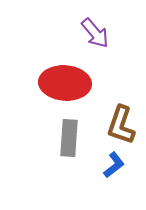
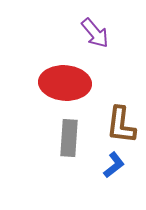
brown L-shape: rotated 12 degrees counterclockwise
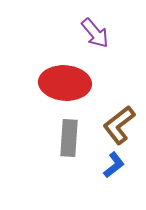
brown L-shape: moved 2 px left; rotated 45 degrees clockwise
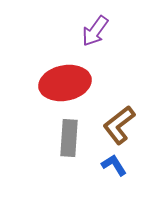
purple arrow: moved 2 px up; rotated 76 degrees clockwise
red ellipse: rotated 15 degrees counterclockwise
blue L-shape: rotated 84 degrees counterclockwise
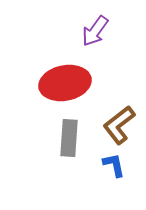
blue L-shape: rotated 20 degrees clockwise
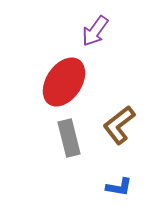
red ellipse: moved 1 px left, 1 px up; rotated 45 degrees counterclockwise
gray rectangle: rotated 18 degrees counterclockwise
blue L-shape: moved 5 px right, 22 px down; rotated 112 degrees clockwise
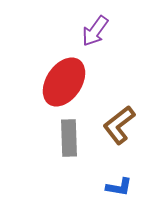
gray rectangle: rotated 12 degrees clockwise
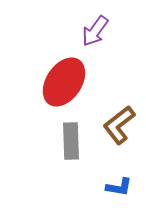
gray rectangle: moved 2 px right, 3 px down
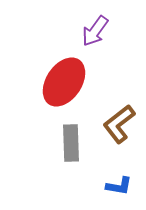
brown L-shape: moved 1 px up
gray rectangle: moved 2 px down
blue L-shape: moved 1 px up
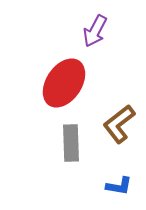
purple arrow: rotated 8 degrees counterclockwise
red ellipse: moved 1 px down
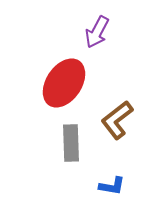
purple arrow: moved 2 px right, 1 px down
brown L-shape: moved 2 px left, 4 px up
blue L-shape: moved 7 px left
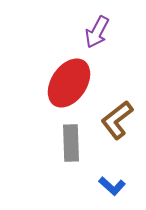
red ellipse: moved 5 px right
blue L-shape: rotated 32 degrees clockwise
